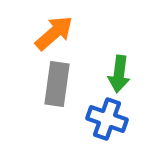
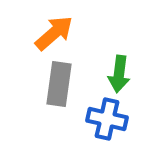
gray rectangle: moved 2 px right
blue cross: rotated 6 degrees counterclockwise
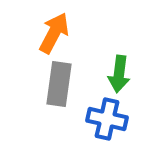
orange arrow: rotated 21 degrees counterclockwise
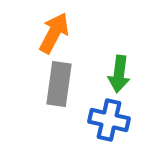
blue cross: moved 2 px right, 1 px down
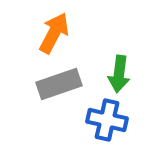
gray rectangle: rotated 63 degrees clockwise
blue cross: moved 2 px left
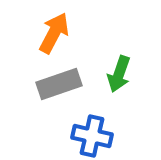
green arrow: rotated 12 degrees clockwise
blue cross: moved 15 px left, 16 px down
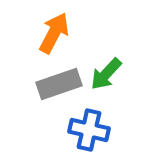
green arrow: moved 13 px left; rotated 24 degrees clockwise
blue cross: moved 3 px left, 6 px up
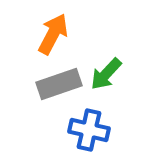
orange arrow: moved 1 px left, 1 px down
